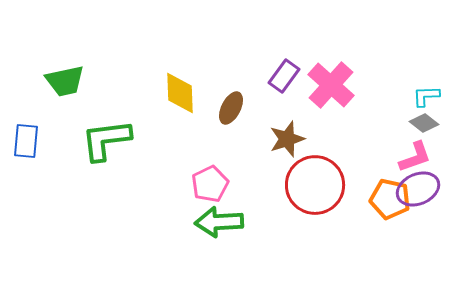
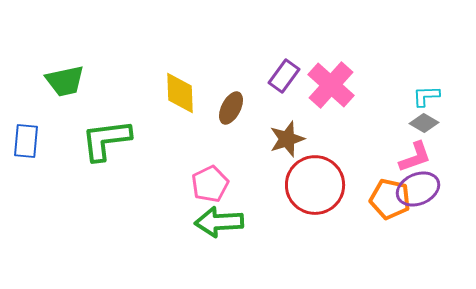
gray diamond: rotated 8 degrees counterclockwise
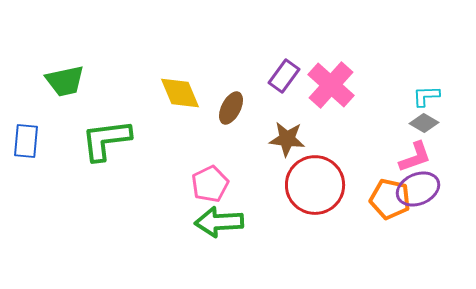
yellow diamond: rotated 21 degrees counterclockwise
brown star: rotated 24 degrees clockwise
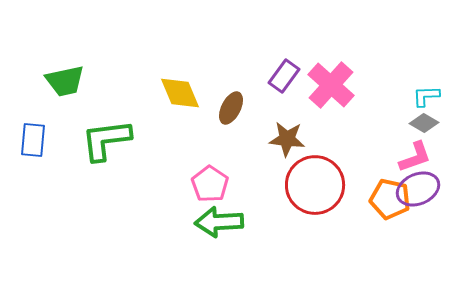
blue rectangle: moved 7 px right, 1 px up
pink pentagon: rotated 12 degrees counterclockwise
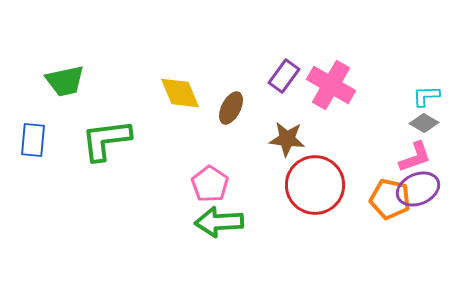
pink cross: rotated 12 degrees counterclockwise
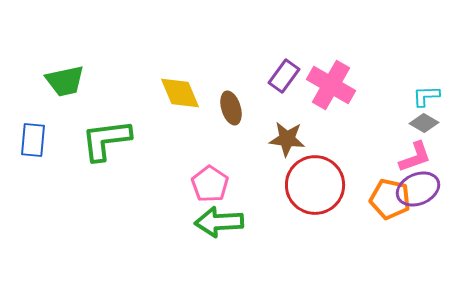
brown ellipse: rotated 44 degrees counterclockwise
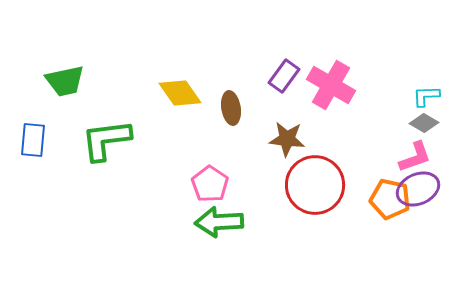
yellow diamond: rotated 12 degrees counterclockwise
brown ellipse: rotated 8 degrees clockwise
